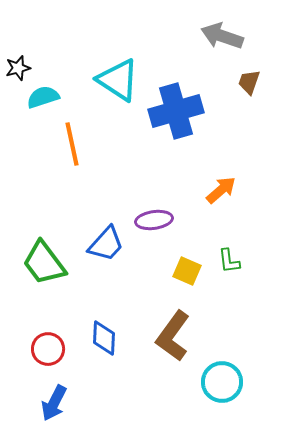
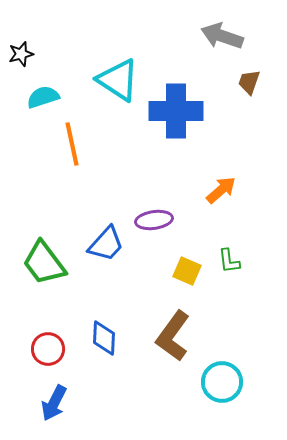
black star: moved 3 px right, 14 px up
blue cross: rotated 16 degrees clockwise
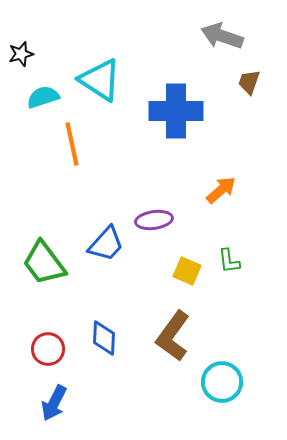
cyan triangle: moved 18 px left
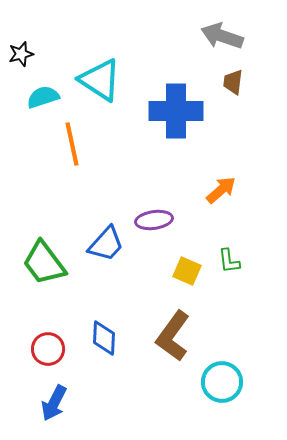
brown trapezoid: moved 16 px left; rotated 12 degrees counterclockwise
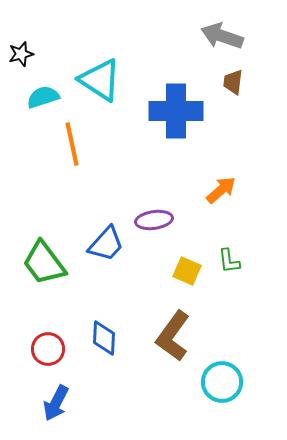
blue arrow: moved 2 px right
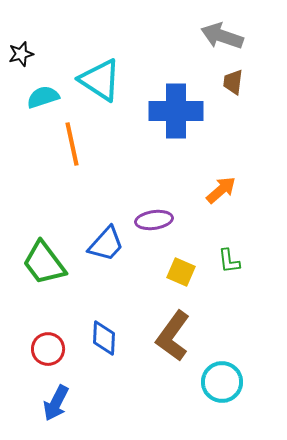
yellow square: moved 6 px left, 1 px down
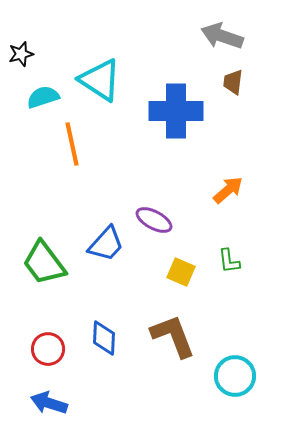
orange arrow: moved 7 px right
purple ellipse: rotated 36 degrees clockwise
brown L-shape: rotated 123 degrees clockwise
cyan circle: moved 13 px right, 6 px up
blue arrow: moved 7 px left; rotated 81 degrees clockwise
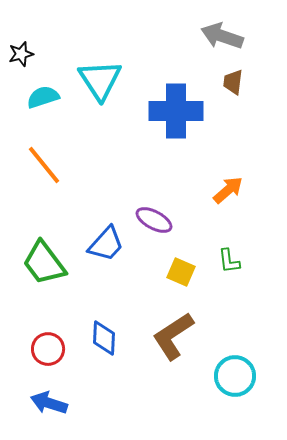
cyan triangle: rotated 24 degrees clockwise
orange line: moved 28 px left, 21 px down; rotated 27 degrees counterclockwise
brown L-shape: rotated 102 degrees counterclockwise
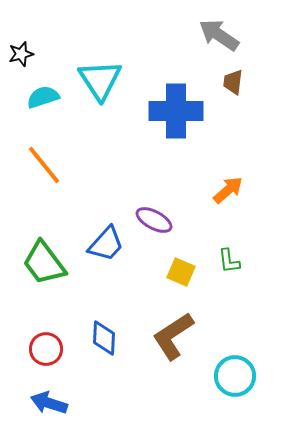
gray arrow: moved 3 px left, 1 px up; rotated 15 degrees clockwise
red circle: moved 2 px left
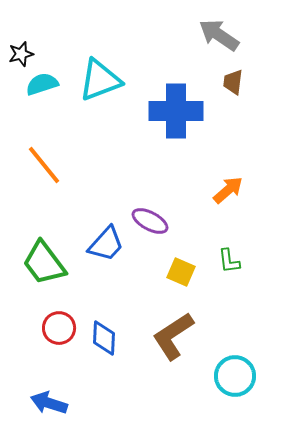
cyan triangle: rotated 42 degrees clockwise
cyan semicircle: moved 1 px left, 13 px up
purple ellipse: moved 4 px left, 1 px down
red circle: moved 13 px right, 21 px up
